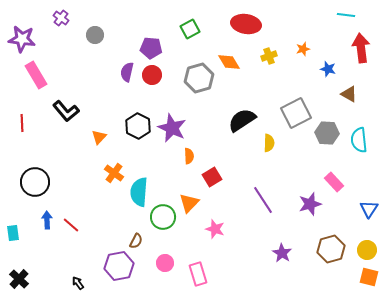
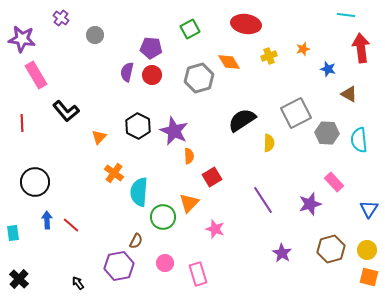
purple star at (172, 128): moved 2 px right, 3 px down
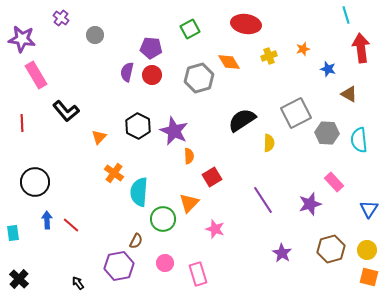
cyan line at (346, 15): rotated 66 degrees clockwise
green circle at (163, 217): moved 2 px down
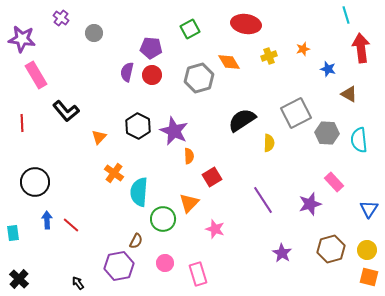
gray circle at (95, 35): moved 1 px left, 2 px up
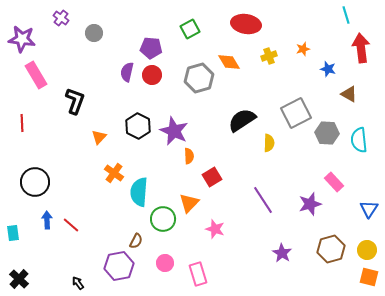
black L-shape at (66, 111): moved 9 px right, 10 px up; rotated 120 degrees counterclockwise
